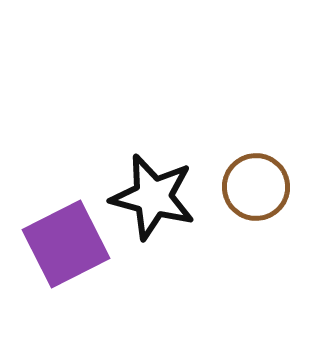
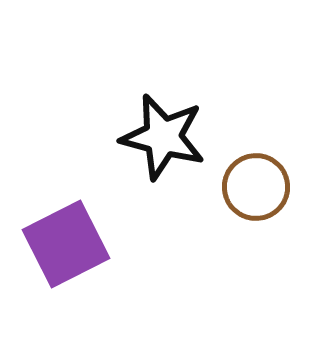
black star: moved 10 px right, 60 px up
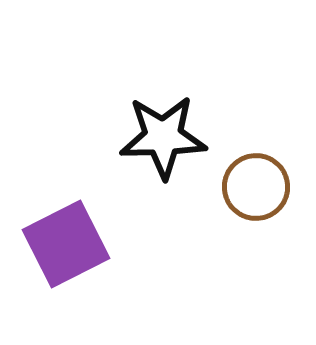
black star: rotated 16 degrees counterclockwise
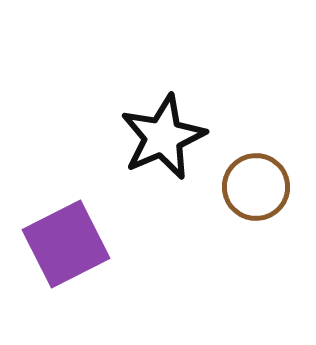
black star: rotated 22 degrees counterclockwise
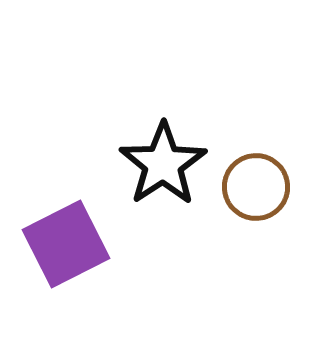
black star: moved 27 px down; rotated 10 degrees counterclockwise
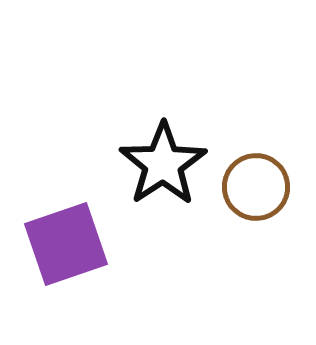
purple square: rotated 8 degrees clockwise
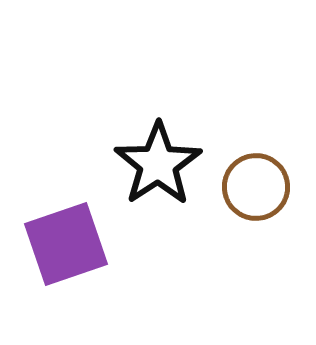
black star: moved 5 px left
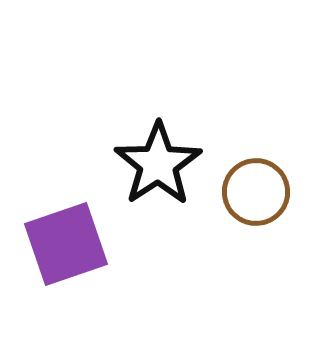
brown circle: moved 5 px down
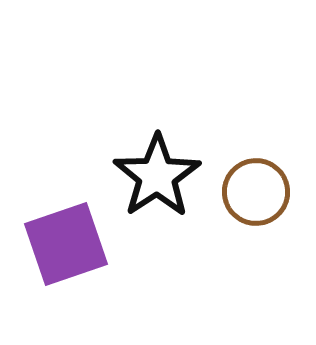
black star: moved 1 px left, 12 px down
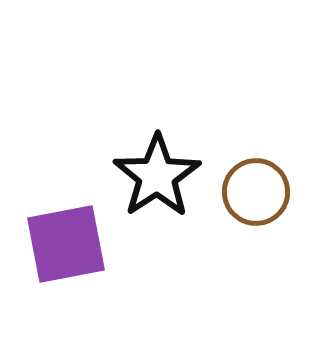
purple square: rotated 8 degrees clockwise
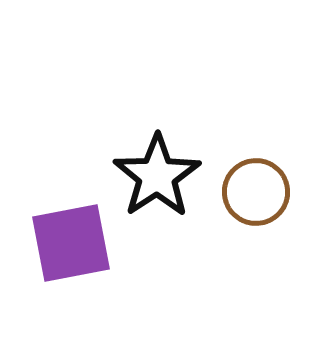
purple square: moved 5 px right, 1 px up
